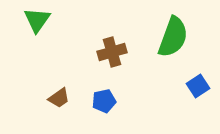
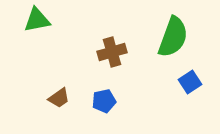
green triangle: rotated 44 degrees clockwise
blue square: moved 8 px left, 4 px up
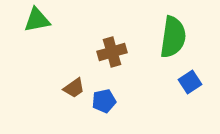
green semicircle: rotated 12 degrees counterclockwise
brown trapezoid: moved 15 px right, 10 px up
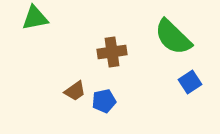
green triangle: moved 2 px left, 2 px up
green semicircle: rotated 126 degrees clockwise
brown cross: rotated 8 degrees clockwise
brown trapezoid: moved 1 px right, 3 px down
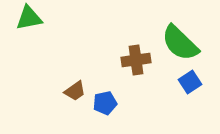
green triangle: moved 6 px left
green semicircle: moved 7 px right, 6 px down
brown cross: moved 24 px right, 8 px down
blue pentagon: moved 1 px right, 2 px down
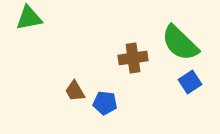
brown cross: moved 3 px left, 2 px up
brown trapezoid: rotated 95 degrees clockwise
blue pentagon: rotated 20 degrees clockwise
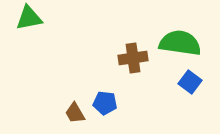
green semicircle: rotated 144 degrees clockwise
blue square: rotated 20 degrees counterclockwise
brown trapezoid: moved 22 px down
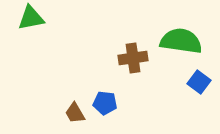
green triangle: moved 2 px right
green semicircle: moved 1 px right, 2 px up
blue square: moved 9 px right
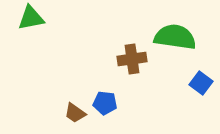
green semicircle: moved 6 px left, 4 px up
brown cross: moved 1 px left, 1 px down
blue square: moved 2 px right, 1 px down
brown trapezoid: rotated 25 degrees counterclockwise
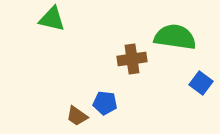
green triangle: moved 21 px right, 1 px down; rotated 24 degrees clockwise
brown trapezoid: moved 2 px right, 3 px down
